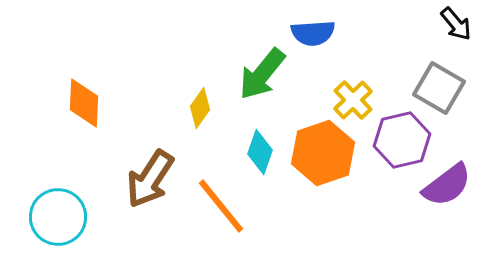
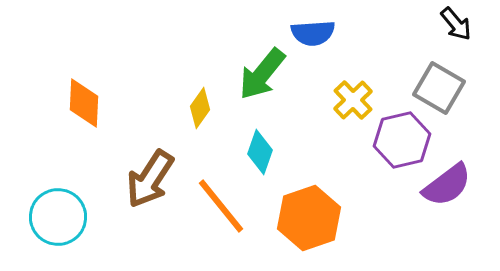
orange hexagon: moved 14 px left, 65 px down
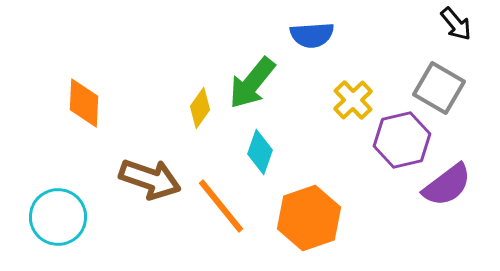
blue semicircle: moved 1 px left, 2 px down
green arrow: moved 10 px left, 9 px down
brown arrow: rotated 104 degrees counterclockwise
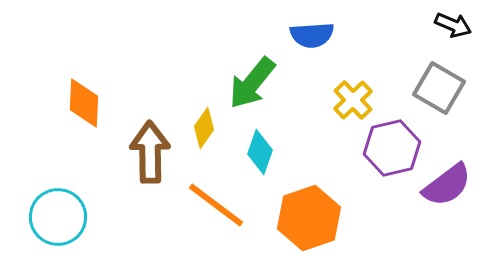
black arrow: moved 3 px left, 1 px down; rotated 27 degrees counterclockwise
yellow diamond: moved 4 px right, 20 px down
purple hexagon: moved 10 px left, 8 px down
brown arrow: moved 27 px up; rotated 110 degrees counterclockwise
orange line: moved 5 px left, 1 px up; rotated 14 degrees counterclockwise
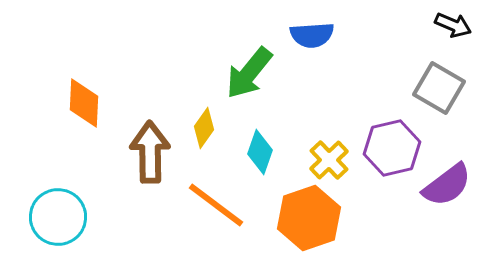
green arrow: moved 3 px left, 10 px up
yellow cross: moved 24 px left, 60 px down
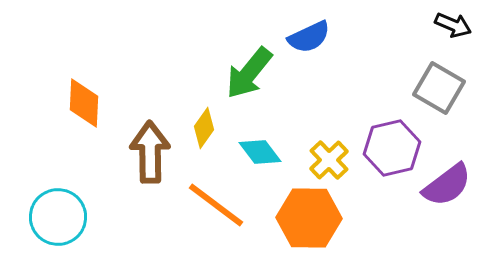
blue semicircle: moved 3 px left, 2 px down; rotated 21 degrees counterclockwise
cyan diamond: rotated 57 degrees counterclockwise
orange hexagon: rotated 20 degrees clockwise
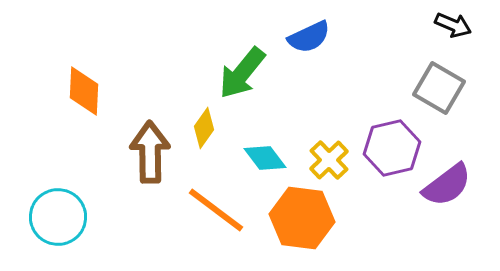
green arrow: moved 7 px left
orange diamond: moved 12 px up
cyan diamond: moved 5 px right, 6 px down
orange line: moved 5 px down
orange hexagon: moved 7 px left; rotated 6 degrees clockwise
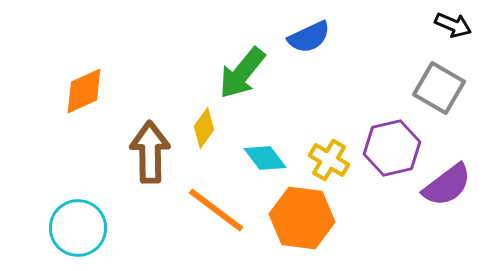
orange diamond: rotated 63 degrees clockwise
yellow cross: rotated 15 degrees counterclockwise
cyan circle: moved 20 px right, 11 px down
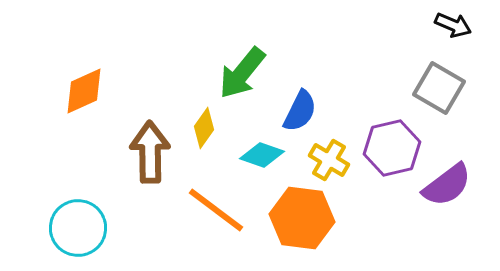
blue semicircle: moved 9 px left, 74 px down; rotated 39 degrees counterclockwise
cyan diamond: moved 3 px left, 3 px up; rotated 33 degrees counterclockwise
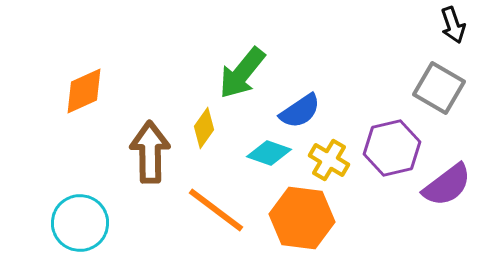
black arrow: rotated 48 degrees clockwise
blue semicircle: rotated 30 degrees clockwise
cyan diamond: moved 7 px right, 2 px up
cyan circle: moved 2 px right, 5 px up
